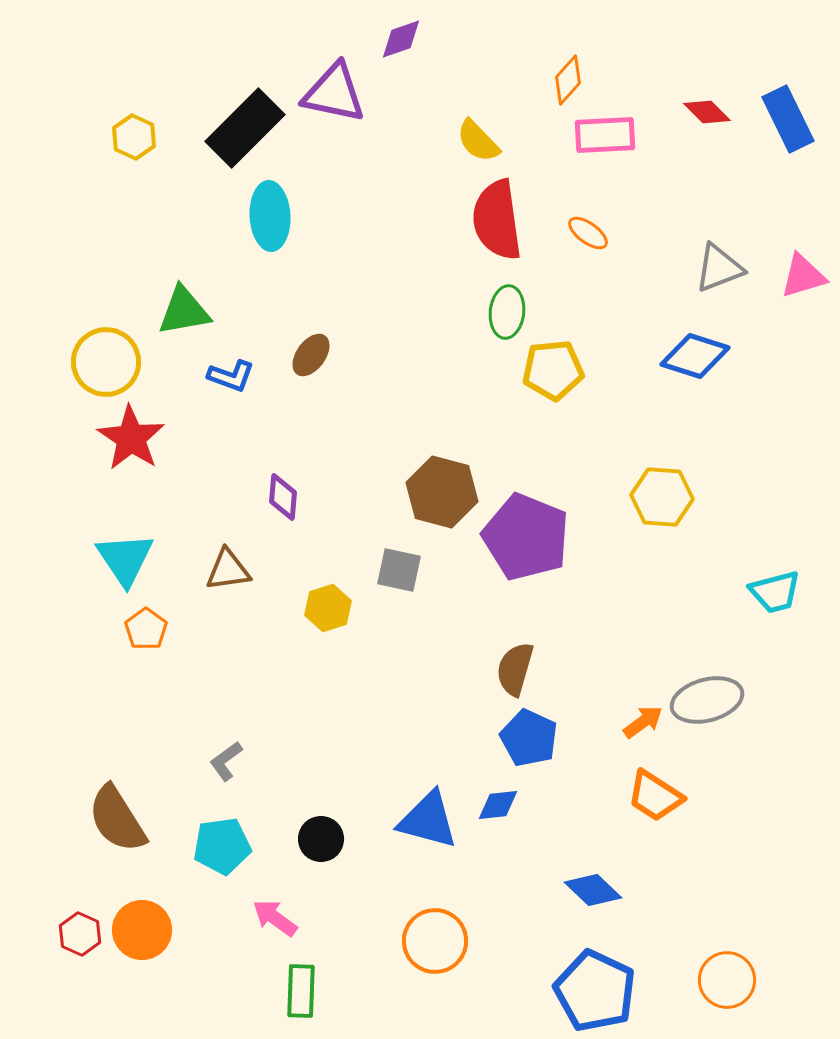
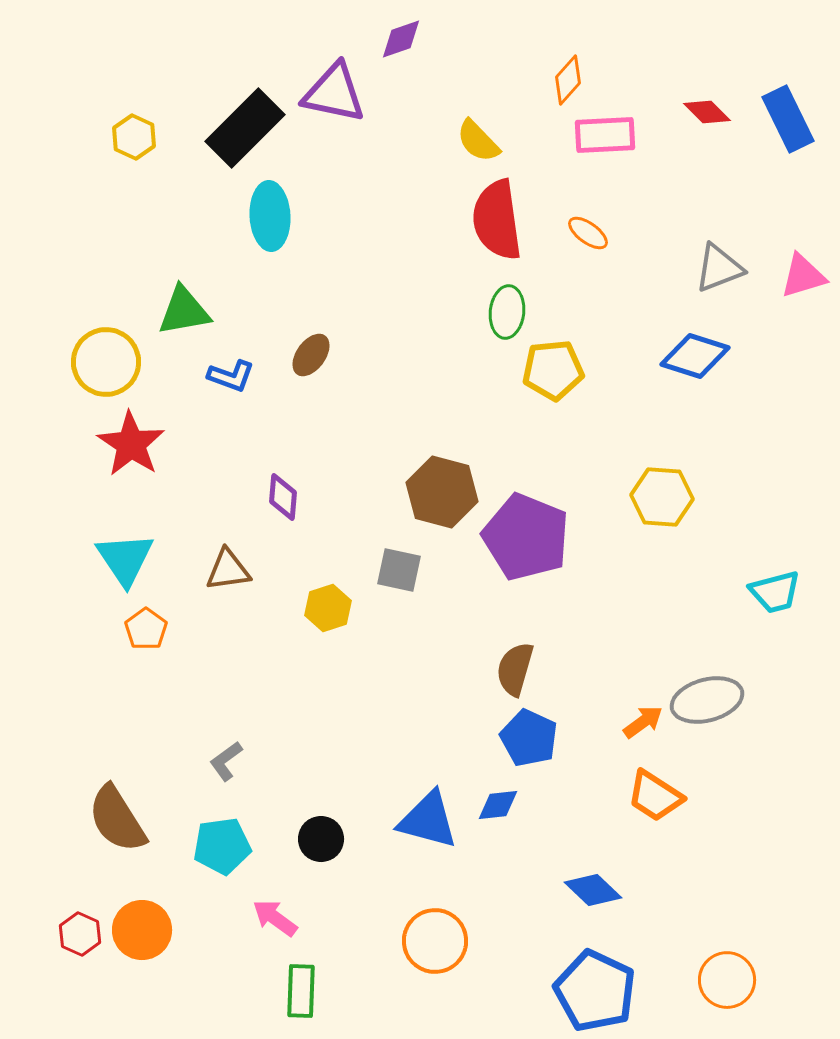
red star at (131, 438): moved 6 px down
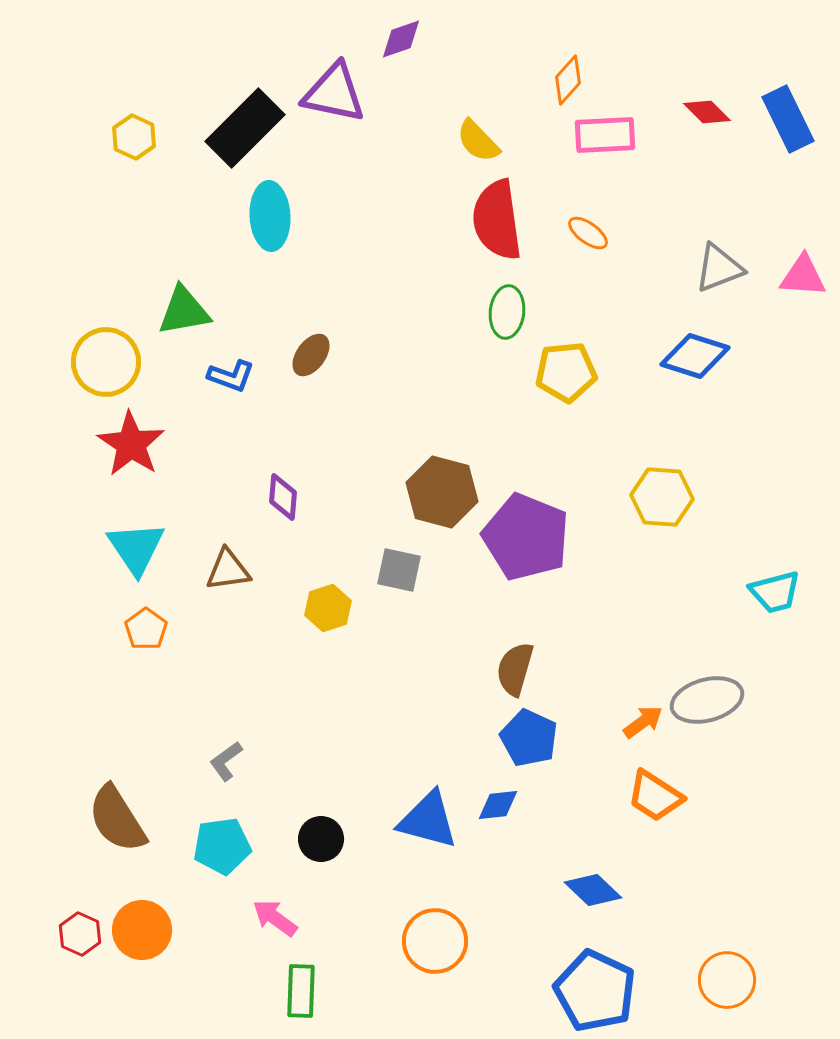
pink triangle at (803, 276): rotated 21 degrees clockwise
yellow pentagon at (553, 370): moved 13 px right, 2 px down
cyan triangle at (125, 559): moved 11 px right, 11 px up
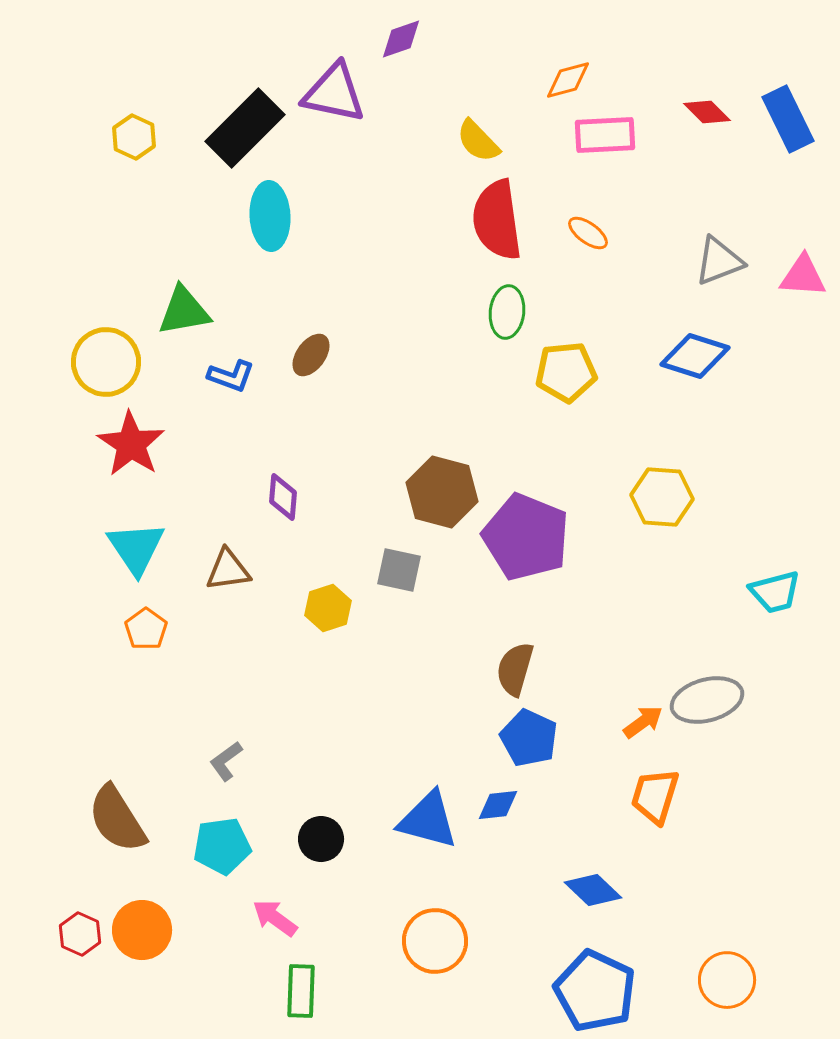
orange diamond at (568, 80): rotated 33 degrees clockwise
gray triangle at (719, 268): moved 7 px up
orange trapezoid at (655, 796): rotated 74 degrees clockwise
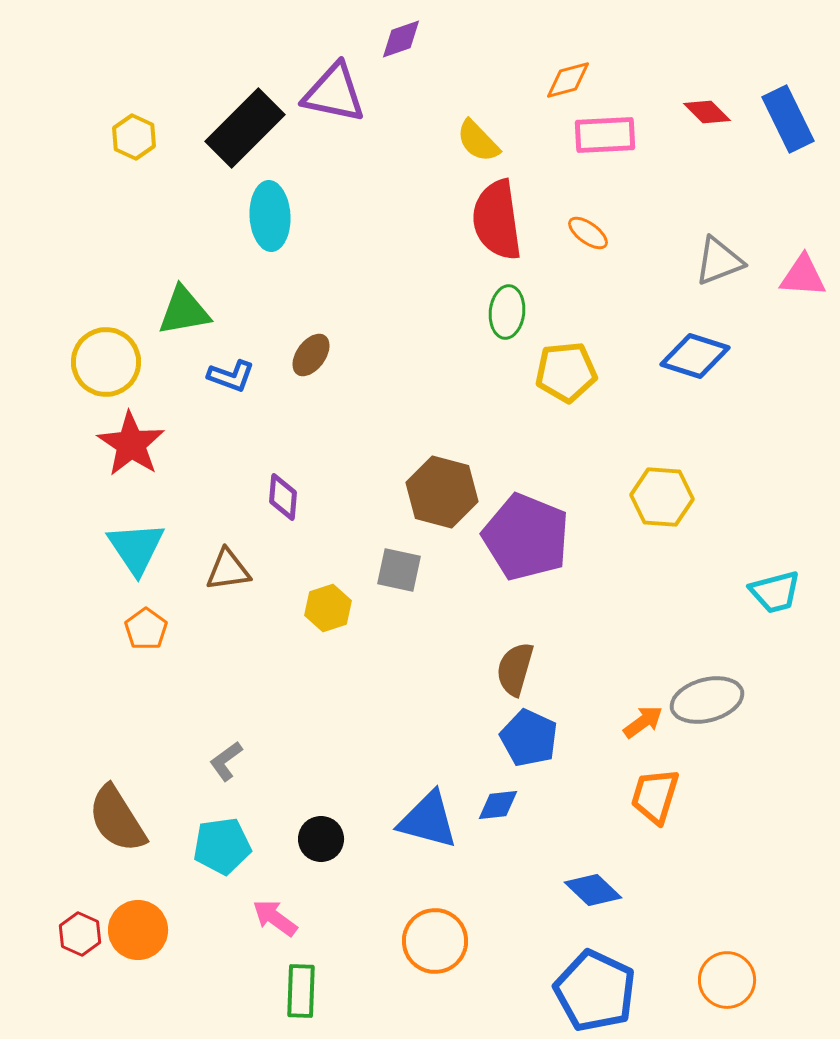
orange circle at (142, 930): moved 4 px left
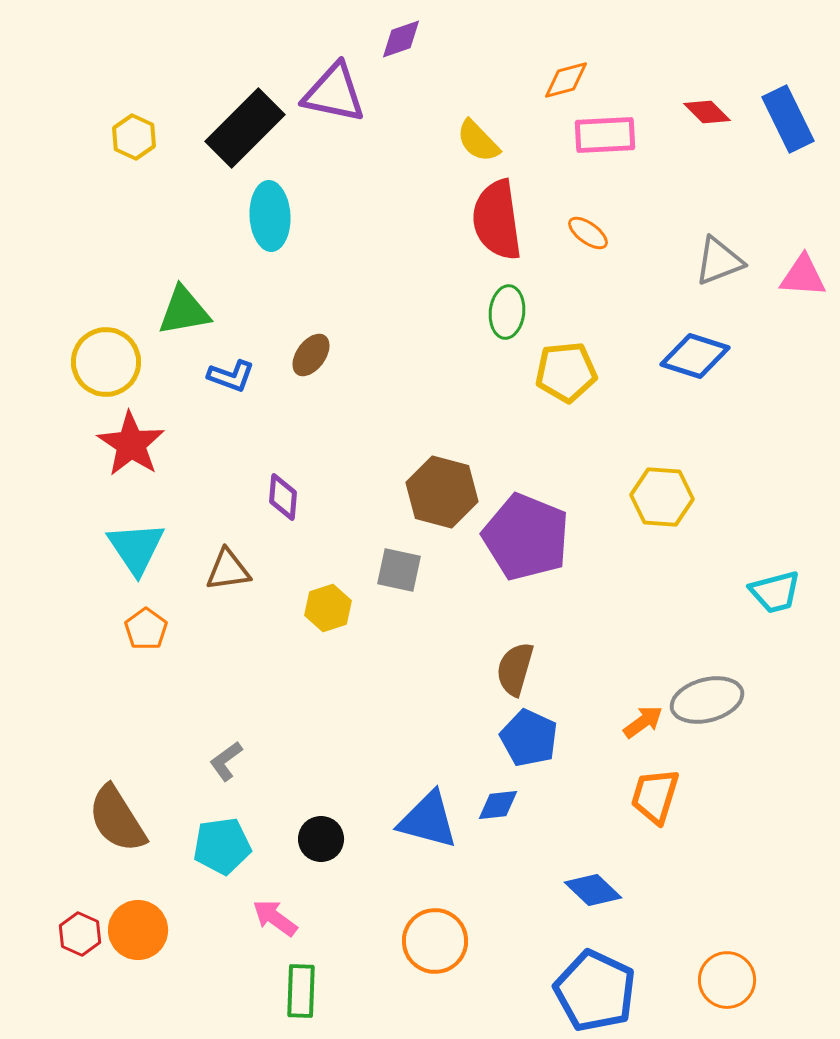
orange diamond at (568, 80): moved 2 px left
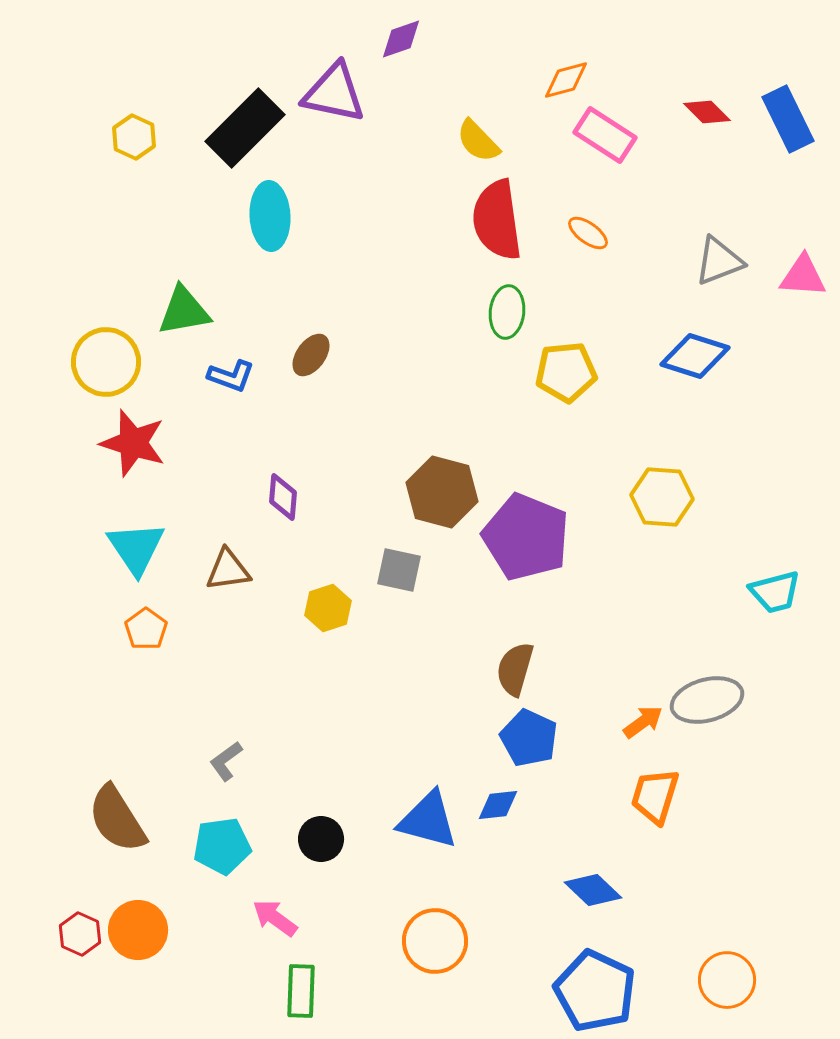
pink rectangle at (605, 135): rotated 36 degrees clockwise
red star at (131, 444): moved 2 px right, 1 px up; rotated 16 degrees counterclockwise
